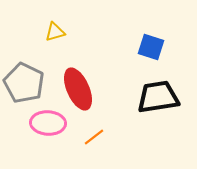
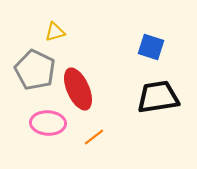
gray pentagon: moved 11 px right, 13 px up
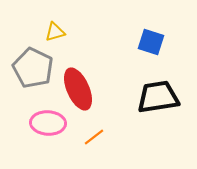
blue square: moved 5 px up
gray pentagon: moved 2 px left, 2 px up
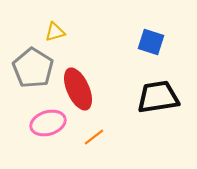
gray pentagon: rotated 6 degrees clockwise
pink ellipse: rotated 20 degrees counterclockwise
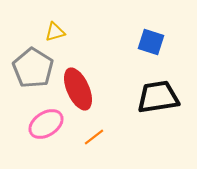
pink ellipse: moved 2 px left, 1 px down; rotated 16 degrees counterclockwise
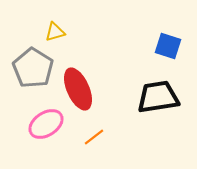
blue square: moved 17 px right, 4 px down
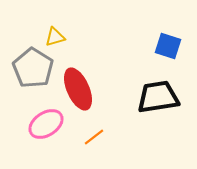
yellow triangle: moved 5 px down
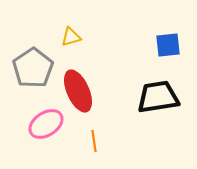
yellow triangle: moved 16 px right
blue square: moved 1 px up; rotated 24 degrees counterclockwise
gray pentagon: rotated 6 degrees clockwise
red ellipse: moved 2 px down
orange line: moved 4 px down; rotated 60 degrees counterclockwise
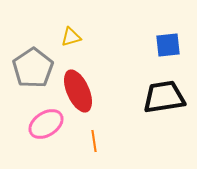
black trapezoid: moved 6 px right
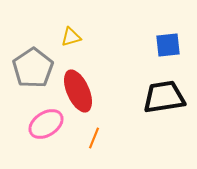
orange line: moved 3 px up; rotated 30 degrees clockwise
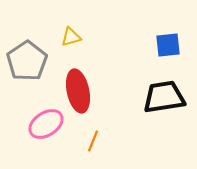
gray pentagon: moved 6 px left, 7 px up
red ellipse: rotated 12 degrees clockwise
orange line: moved 1 px left, 3 px down
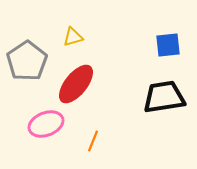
yellow triangle: moved 2 px right
red ellipse: moved 2 px left, 7 px up; rotated 51 degrees clockwise
pink ellipse: rotated 12 degrees clockwise
